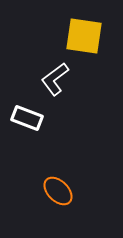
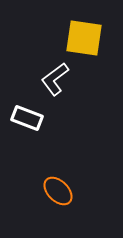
yellow square: moved 2 px down
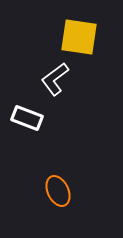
yellow square: moved 5 px left, 1 px up
orange ellipse: rotated 20 degrees clockwise
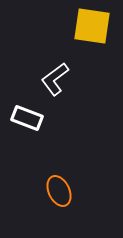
yellow square: moved 13 px right, 11 px up
orange ellipse: moved 1 px right
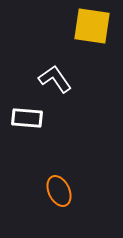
white L-shape: rotated 92 degrees clockwise
white rectangle: rotated 16 degrees counterclockwise
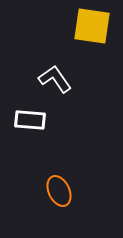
white rectangle: moved 3 px right, 2 px down
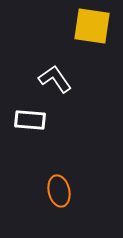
orange ellipse: rotated 12 degrees clockwise
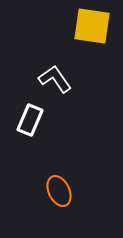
white rectangle: rotated 72 degrees counterclockwise
orange ellipse: rotated 12 degrees counterclockwise
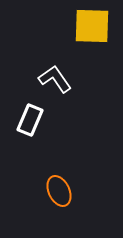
yellow square: rotated 6 degrees counterclockwise
